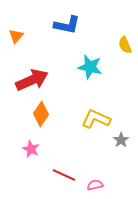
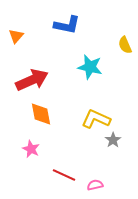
orange diamond: rotated 45 degrees counterclockwise
gray star: moved 8 px left
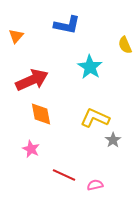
cyan star: rotated 20 degrees clockwise
yellow L-shape: moved 1 px left, 1 px up
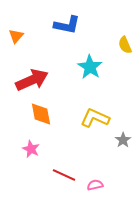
gray star: moved 10 px right
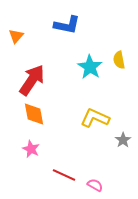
yellow semicircle: moved 6 px left, 15 px down; rotated 12 degrees clockwise
red arrow: rotated 32 degrees counterclockwise
orange diamond: moved 7 px left
pink semicircle: rotated 42 degrees clockwise
